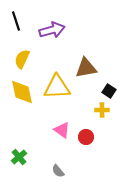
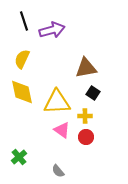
black line: moved 8 px right
yellow triangle: moved 15 px down
black square: moved 16 px left, 2 px down
yellow cross: moved 17 px left, 6 px down
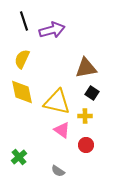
black square: moved 1 px left
yellow triangle: rotated 16 degrees clockwise
red circle: moved 8 px down
gray semicircle: rotated 16 degrees counterclockwise
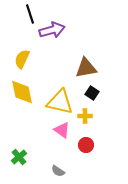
black line: moved 6 px right, 7 px up
yellow triangle: moved 3 px right
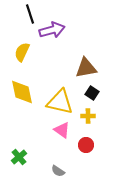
yellow semicircle: moved 7 px up
yellow cross: moved 3 px right
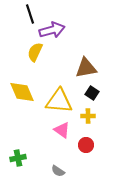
yellow semicircle: moved 13 px right
yellow diamond: rotated 12 degrees counterclockwise
yellow triangle: moved 1 px left, 1 px up; rotated 8 degrees counterclockwise
green cross: moved 1 px left, 1 px down; rotated 28 degrees clockwise
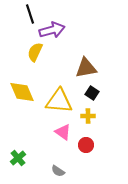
pink triangle: moved 1 px right, 2 px down
green cross: rotated 28 degrees counterclockwise
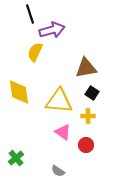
yellow diamond: moved 3 px left; rotated 16 degrees clockwise
green cross: moved 2 px left
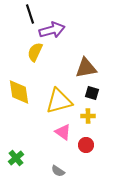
black square: rotated 16 degrees counterclockwise
yellow triangle: rotated 20 degrees counterclockwise
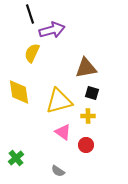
yellow semicircle: moved 3 px left, 1 px down
